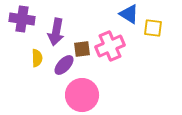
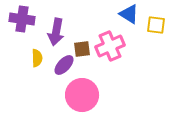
yellow square: moved 3 px right, 3 px up
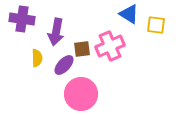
pink circle: moved 1 px left, 1 px up
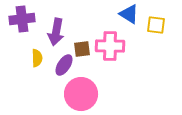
purple cross: rotated 15 degrees counterclockwise
pink cross: rotated 24 degrees clockwise
purple ellipse: rotated 10 degrees counterclockwise
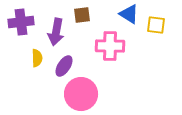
purple cross: moved 1 px left, 3 px down
brown square: moved 34 px up
purple ellipse: moved 1 px down
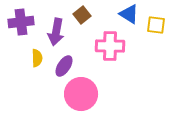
brown square: rotated 30 degrees counterclockwise
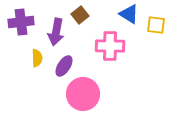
brown square: moved 2 px left
pink circle: moved 2 px right
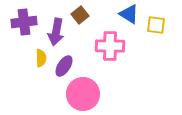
purple cross: moved 3 px right
yellow semicircle: moved 4 px right
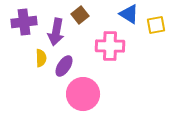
yellow square: rotated 18 degrees counterclockwise
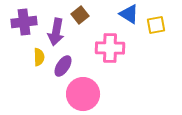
pink cross: moved 2 px down
yellow semicircle: moved 2 px left, 1 px up
purple ellipse: moved 1 px left
